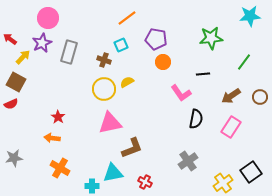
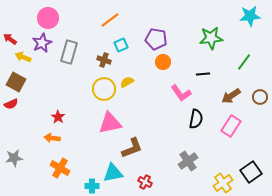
orange line: moved 17 px left, 2 px down
yellow arrow: rotated 112 degrees counterclockwise
pink rectangle: moved 1 px up
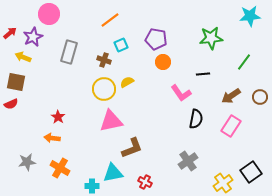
pink circle: moved 1 px right, 4 px up
red arrow: moved 6 px up; rotated 104 degrees clockwise
purple star: moved 9 px left, 6 px up
brown square: rotated 18 degrees counterclockwise
pink triangle: moved 1 px right, 2 px up
gray star: moved 13 px right, 4 px down
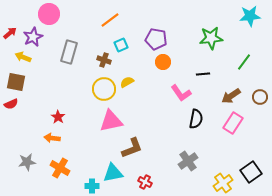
pink rectangle: moved 2 px right, 3 px up
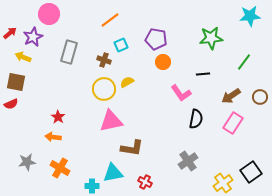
orange arrow: moved 1 px right, 1 px up
brown L-shape: rotated 30 degrees clockwise
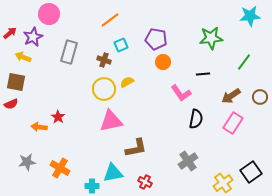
orange arrow: moved 14 px left, 10 px up
brown L-shape: moved 4 px right; rotated 20 degrees counterclockwise
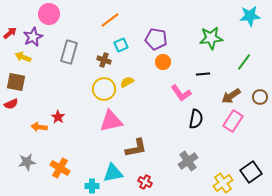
pink rectangle: moved 2 px up
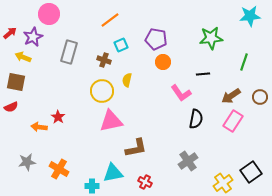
green line: rotated 18 degrees counterclockwise
yellow semicircle: moved 2 px up; rotated 48 degrees counterclockwise
yellow circle: moved 2 px left, 2 px down
red semicircle: moved 3 px down
orange cross: moved 1 px left, 1 px down
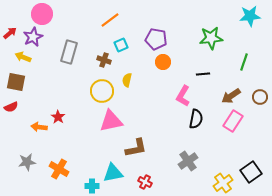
pink circle: moved 7 px left
pink L-shape: moved 2 px right, 3 px down; rotated 65 degrees clockwise
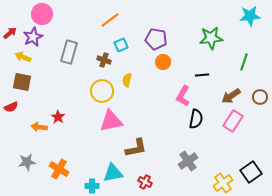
black line: moved 1 px left, 1 px down
brown square: moved 6 px right
